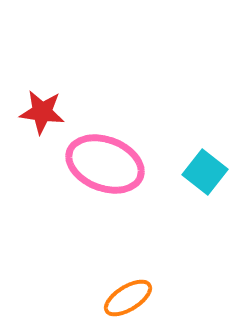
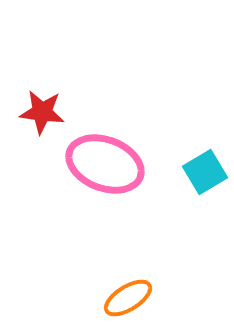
cyan square: rotated 21 degrees clockwise
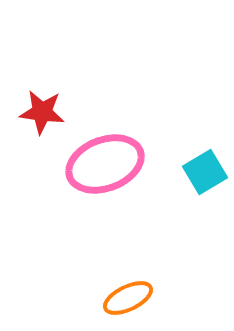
pink ellipse: rotated 42 degrees counterclockwise
orange ellipse: rotated 6 degrees clockwise
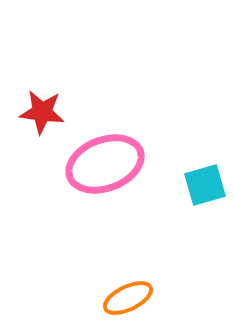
cyan square: moved 13 px down; rotated 15 degrees clockwise
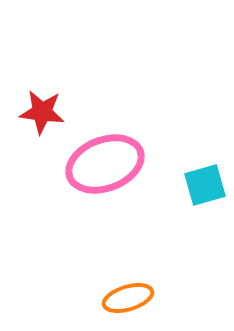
orange ellipse: rotated 9 degrees clockwise
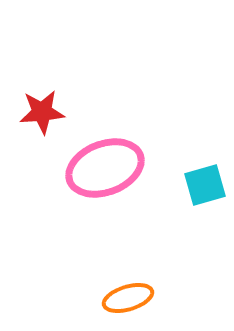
red star: rotated 12 degrees counterclockwise
pink ellipse: moved 4 px down
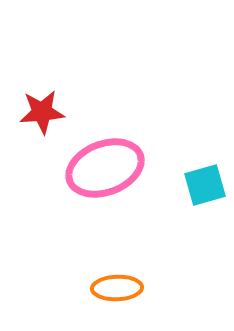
orange ellipse: moved 11 px left, 10 px up; rotated 15 degrees clockwise
